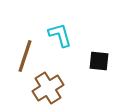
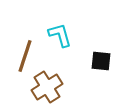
black square: moved 2 px right
brown cross: moved 1 px left, 1 px up
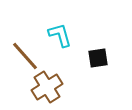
brown line: rotated 60 degrees counterclockwise
black square: moved 3 px left, 3 px up; rotated 15 degrees counterclockwise
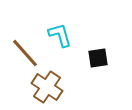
brown line: moved 3 px up
brown cross: rotated 24 degrees counterclockwise
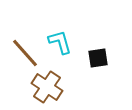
cyan L-shape: moved 7 px down
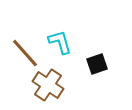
black square: moved 1 px left, 6 px down; rotated 10 degrees counterclockwise
brown cross: moved 1 px right, 2 px up
